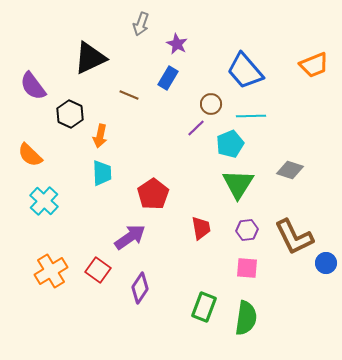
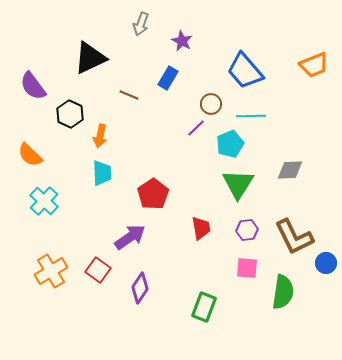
purple star: moved 5 px right, 3 px up
gray diamond: rotated 20 degrees counterclockwise
green semicircle: moved 37 px right, 26 px up
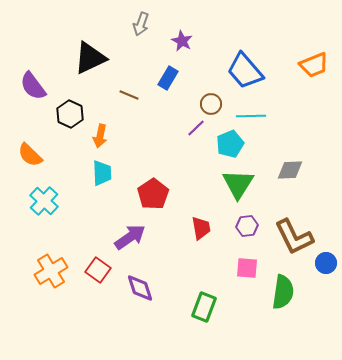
purple hexagon: moved 4 px up
purple diamond: rotated 52 degrees counterclockwise
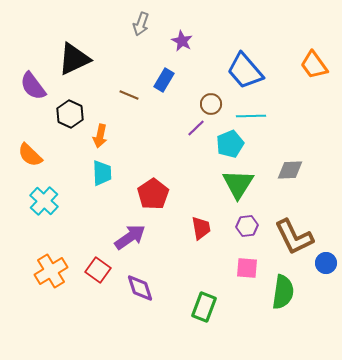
black triangle: moved 16 px left, 1 px down
orange trapezoid: rotated 76 degrees clockwise
blue rectangle: moved 4 px left, 2 px down
